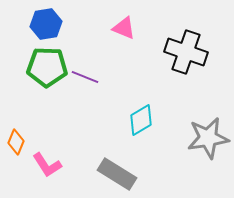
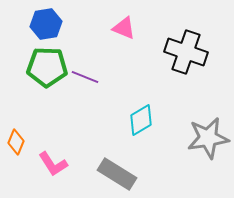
pink L-shape: moved 6 px right, 1 px up
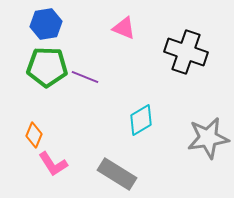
orange diamond: moved 18 px right, 7 px up
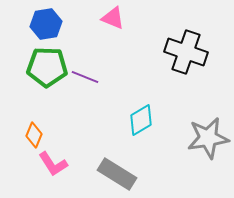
pink triangle: moved 11 px left, 10 px up
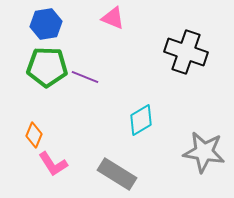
gray star: moved 4 px left, 14 px down; rotated 18 degrees clockwise
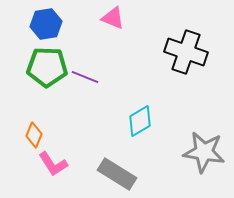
cyan diamond: moved 1 px left, 1 px down
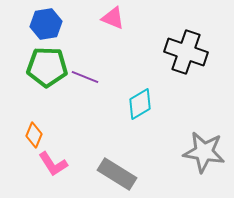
cyan diamond: moved 17 px up
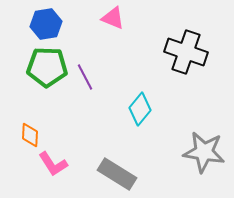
purple line: rotated 40 degrees clockwise
cyan diamond: moved 5 px down; rotated 20 degrees counterclockwise
orange diamond: moved 4 px left; rotated 20 degrees counterclockwise
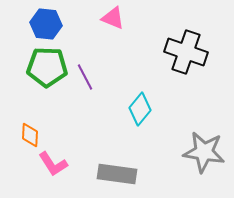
blue hexagon: rotated 16 degrees clockwise
gray rectangle: rotated 24 degrees counterclockwise
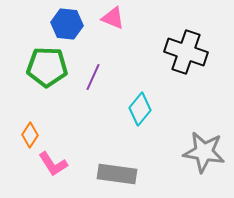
blue hexagon: moved 21 px right
purple line: moved 8 px right; rotated 52 degrees clockwise
orange diamond: rotated 30 degrees clockwise
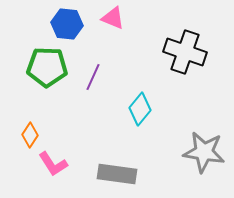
black cross: moved 1 px left
